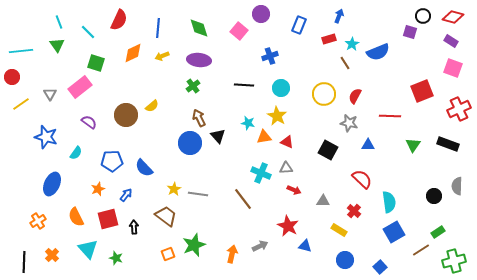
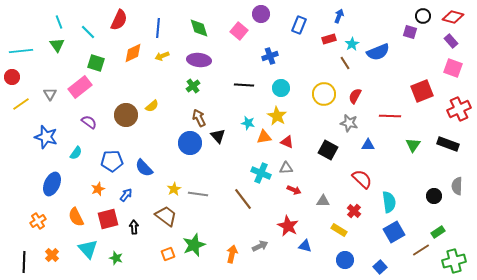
purple rectangle at (451, 41): rotated 16 degrees clockwise
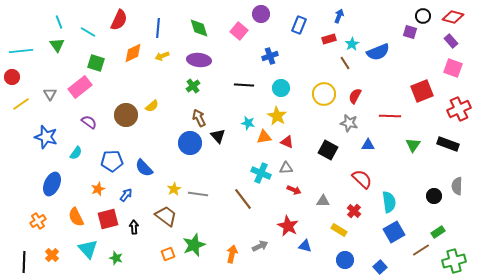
cyan line at (88, 32): rotated 14 degrees counterclockwise
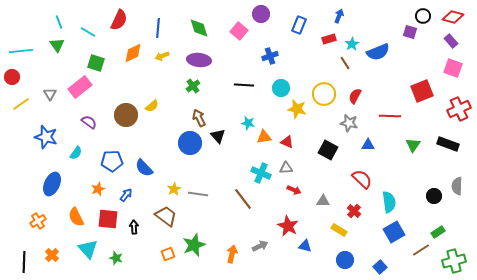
yellow star at (277, 116): moved 20 px right, 7 px up; rotated 18 degrees counterclockwise
red square at (108, 219): rotated 20 degrees clockwise
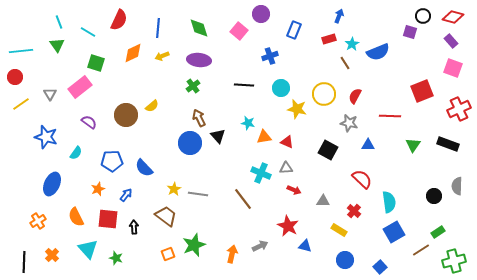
blue rectangle at (299, 25): moved 5 px left, 5 px down
red circle at (12, 77): moved 3 px right
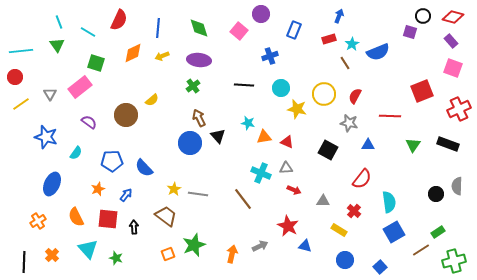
yellow semicircle at (152, 106): moved 6 px up
red semicircle at (362, 179): rotated 85 degrees clockwise
black circle at (434, 196): moved 2 px right, 2 px up
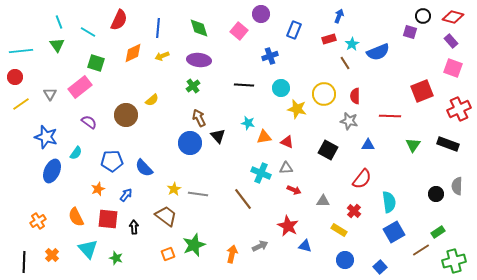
red semicircle at (355, 96): rotated 28 degrees counterclockwise
gray star at (349, 123): moved 2 px up
blue ellipse at (52, 184): moved 13 px up
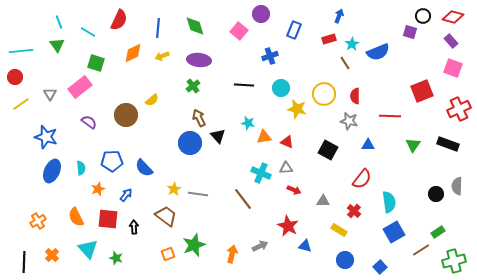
green diamond at (199, 28): moved 4 px left, 2 px up
cyan semicircle at (76, 153): moved 5 px right, 15 px down; rotated 40 degrees counterclockwise
